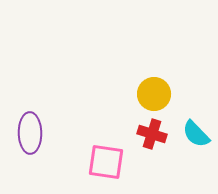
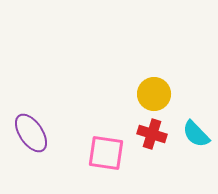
purple ellipse: moved 1 px right; rotated 33 degrees counterclockwise
pink square: moved 9 px up
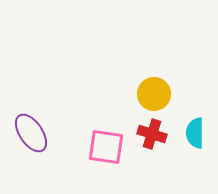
cyan semicircle: moved 1 px left, 1 px up; rotated 44 degrees clockwise
pink square: moved 6 px up
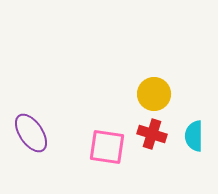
cyan semicircle: moved 1 px left, 3 px down
pink square: moved 1 px right
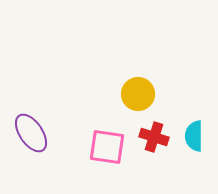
yellow circle: moved 16 px left
red cross: moved 2 px right, 3 px down
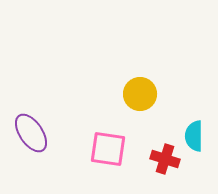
yellow circle: moved 2 px right
red cross: moved 11 px right, 22 px down
pink square: moved 1 px right, 2 px down
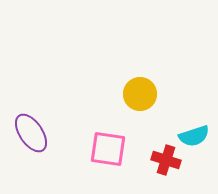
cyan semicircle: rotated 108 degrees counterclockwise
red cross: moved 1 px right, 1 px down
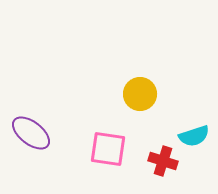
purple ellipse: rotated 18 degrees counterclockwise
red cross: moved 3 px left, 1 px down
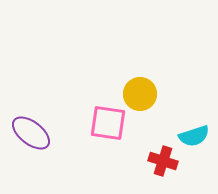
pink square: moved 26 px up
